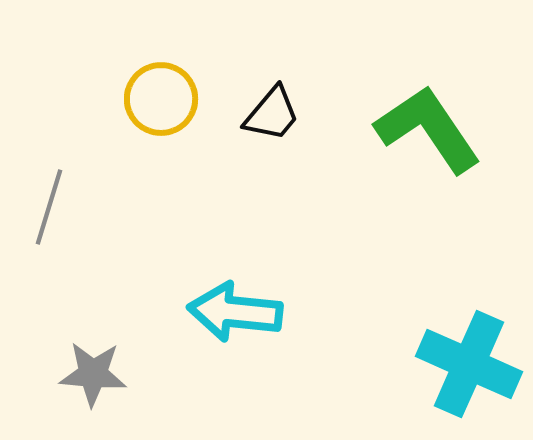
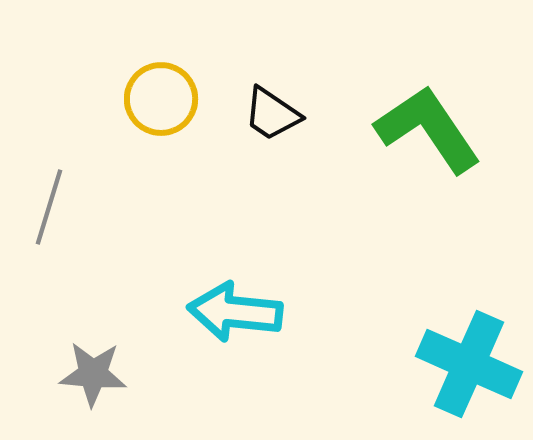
black trapezoid: rotated 84 degrees clockwise
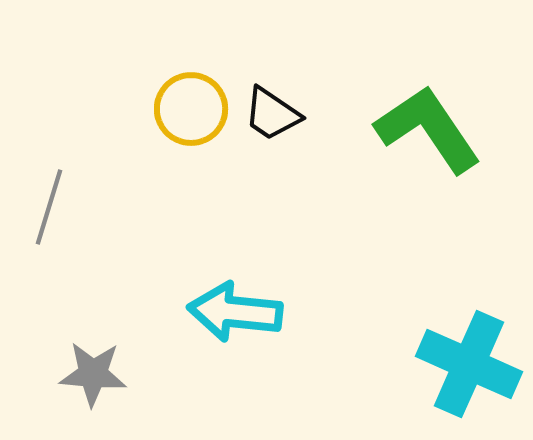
yellow circle: moved 30 px right, 10 px down
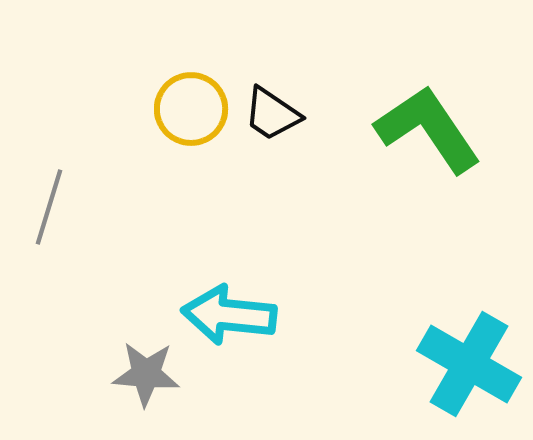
cyan arrow: moved 6 px left, 3 px down
cyan cross: rotated 6 degrees clockwise
gray star: moved 53 px right
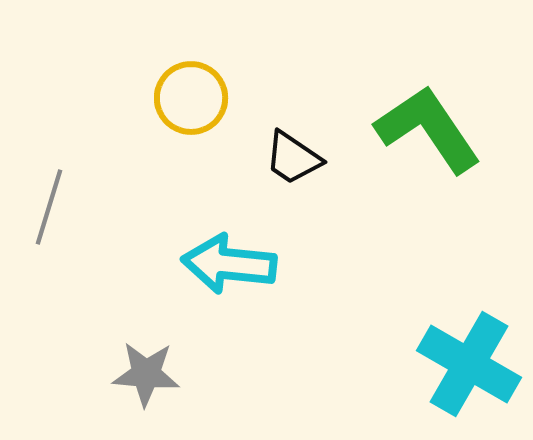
yellow circle: moved 11 px up
black trapezoid: moved 21 px right, 44 px down
cyan arrow: moved 51 px up
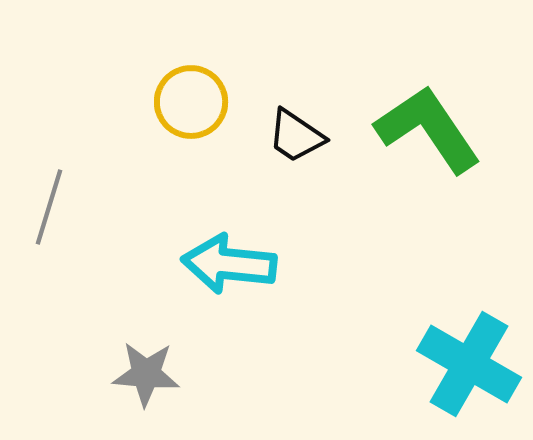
yellow circle: moved 4 px down
black trapezoid: moved 3 px right, 22 px up
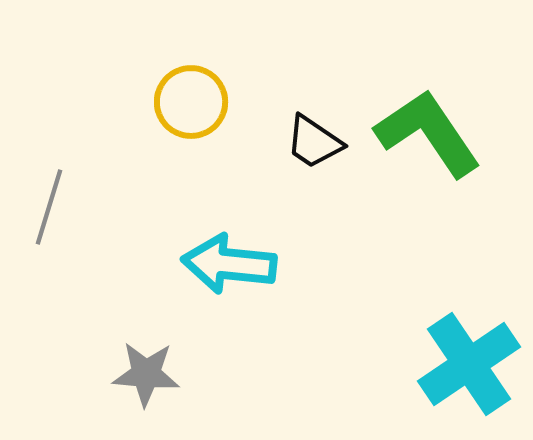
green L-shape: moved 4 px down
black trapezoid: moved 18 px right, 6 px down
cyan cross: rotated 26 degrees clockwise
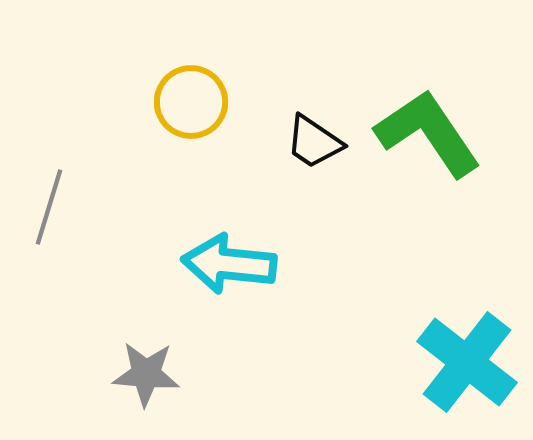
cyan cross: moved 2 px left, 2 px up; rotated 18 degrees counterclockwise
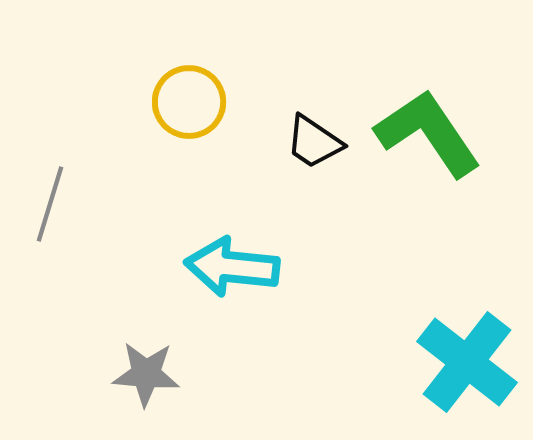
yellow circle: moved 2 px left
gray line: moved 1 px right, 3 px up
cyan arrow: moved 3 px right, 3 px down
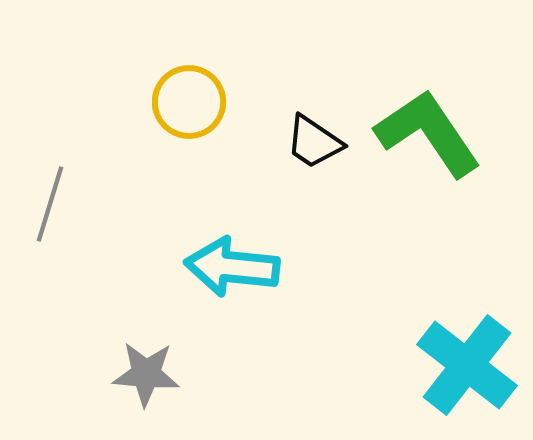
cyan cross: moved 3 px down
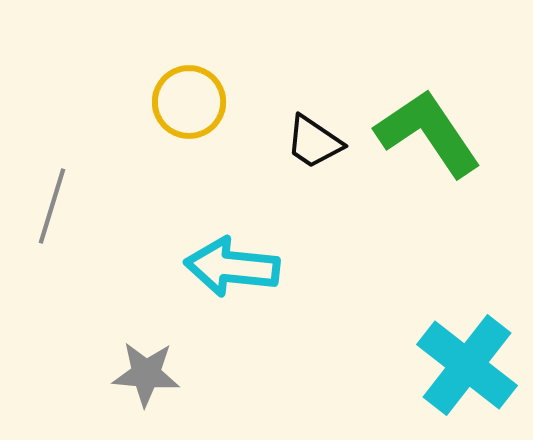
gray line: moved 2 px right, 2 px down
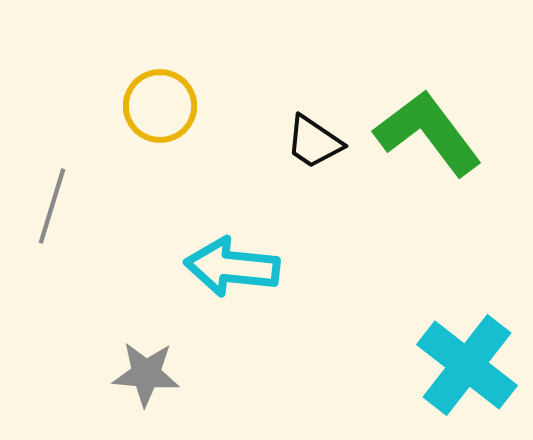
yellow circle: moved 29 px left, 4 px down
green L-shape: rotated 3 degrees counterclockwise
